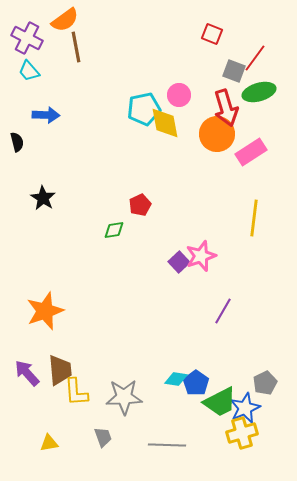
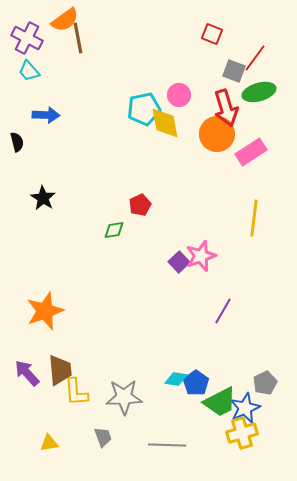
brown line: moved 2 px right, 9 px up
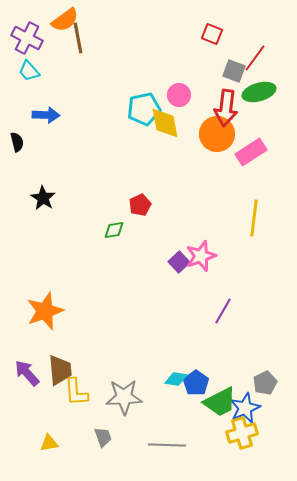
red arrow: rotated 24 degrees clockwise
